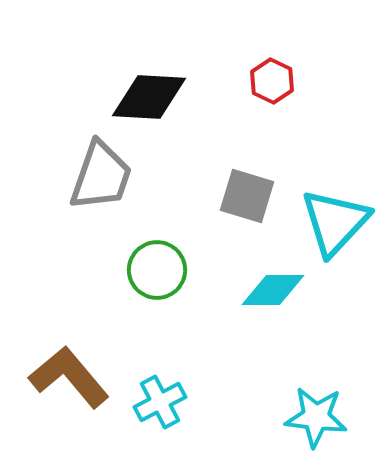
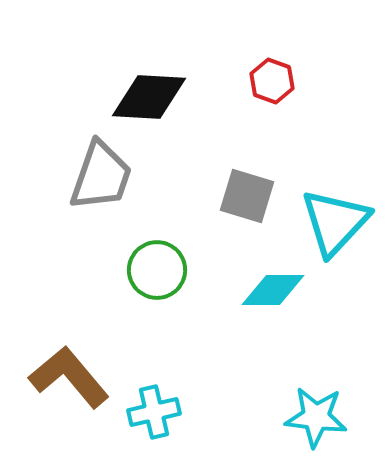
red hexagon: rotated 6 degrees counterclockwise
cyan cross: moved 6 px left, 10 px down; rotated 15 degrees clockwise
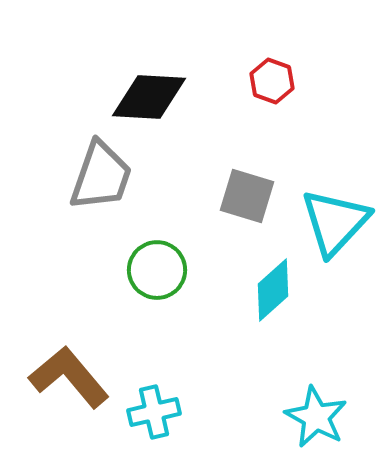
cyan diamond: rotated 42 degrees counterclockwise
cyan star: rotated 22 degrees clockwise
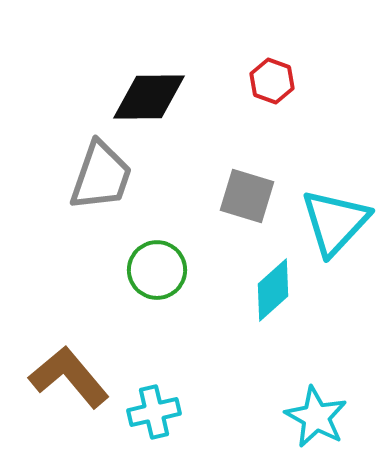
black diamond: rotated 4 degrees counterclockwise
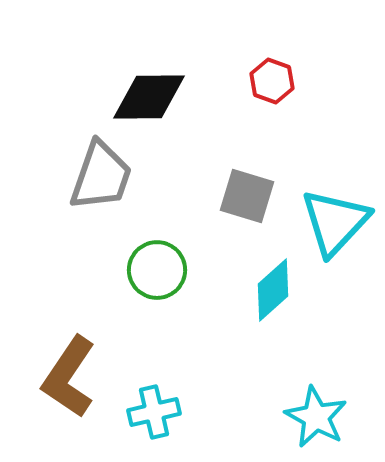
brown L-shape: rotated 106 degrees counterclockwise
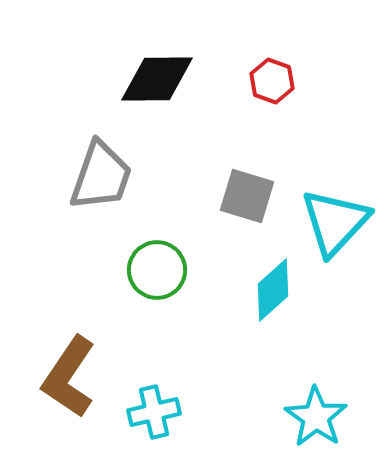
black diamond: moved 8 px right, 18 px up
cyan star: rotated 6 degrees clockwise
